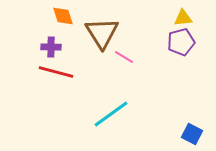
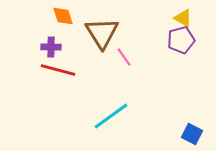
yellow triangle: rotated 36 degrees clockwise
purple pentagon: moved 2 px up
pink line: rotated 24 degrees clockwise
red line: moved 2 px right, 2 px up
cyan line: moved 2 px down
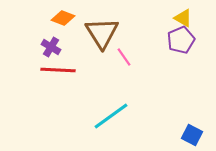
orange diamond: moved 2 px down; rotated 50 degrees counterclockwise
purple pentagon: rotated 8 degrees counterclockwise
purple cross: rotated 30 degrees clockwise
red line: rotated 12 degrees counterclockwise
blue square: moved 1 px down
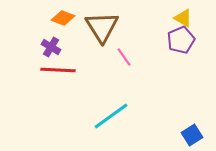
brown triangle: moved 6 px up
blue square: rotated 30 degrees clockwise
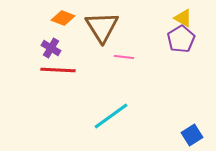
purple pentagon: moved 1 px up; rotated 8 degrees counterclockwise
purple cross: moved 1 px down
pink line: rotated 48 degrees counterclockwise
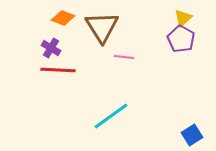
yellow triangle: rotated 48 degrees clockwise
purple pentagon: rotated 12 degrees counterclockwise
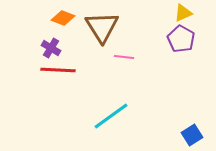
yellow triangle: moved 5 px up; rotated 18 degrees clockwise
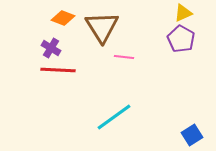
cyan line: moved 3 px right, 1 px down
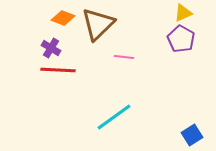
brown triangle: moved 4 px left, 3 px up; rotated 18 degrees clockwise
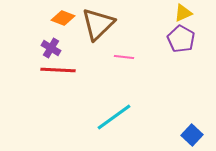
blue square: rotated 15 degrees counterclockwise
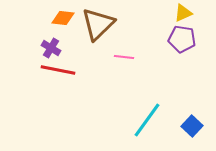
orange diamond: rotated 15 degrees counterclockwise
purple pentagon: moved 1 px right; rotated 20 degrees counterclockwise
red line: rotated 8 degrees clockwise
cyan line: moved 33 px right, 3 px down; rotated 18 degrees counterclockwise
blue square: moved 9 px up
